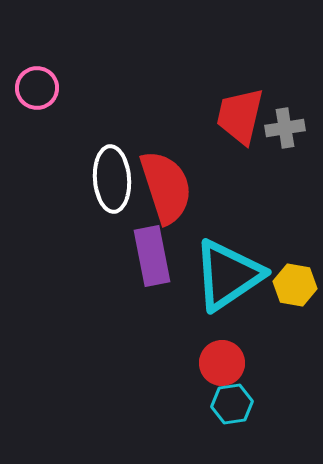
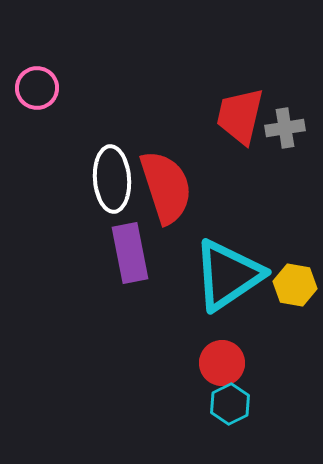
purple rectangle: moved 22 px left, 3 px up
cyan hexagon: moved 2 px left; rotated 18 degrees counterclockwise
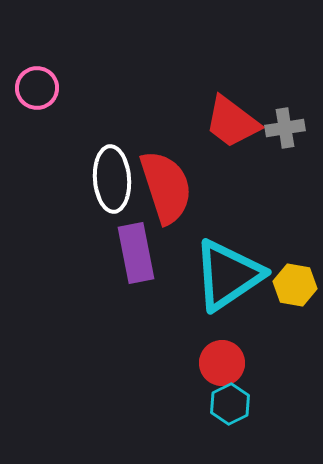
red trapezoid: moved 8 px left, 6 px down; rotated 66 degrees counterclockwise
purple rectangle: moved 6 px right
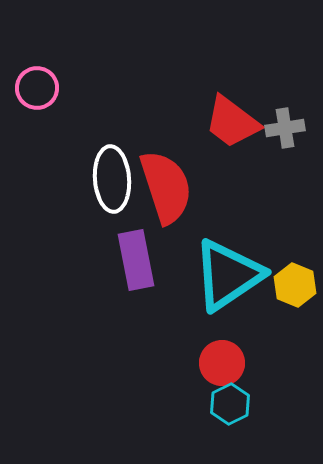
purple rectangle: moved 7 px down
yellow hexagon: rotated 12 degrees clockwise
